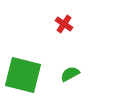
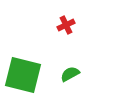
red cross: moved 2 px right, 1 px down; rotated 30 degrees clockwise
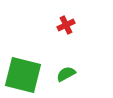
green semicircle: moved 4 px left
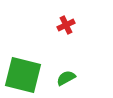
green semicircle: moved 4 px down
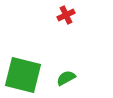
red cross: moved 10 px up
